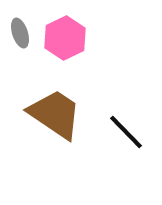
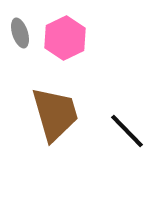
brown trapezoid: rotated 40 degrees clockwise
black line: moved 1 px right, 1 px up
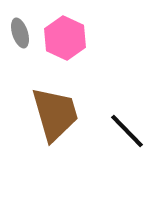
pink hexagon: rotated 9 degrees counterclockwise
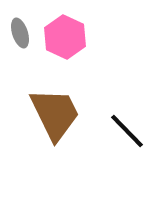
pink hexagon: moved 1 px up
brown trapezoid: rotated 10 degrees counterclockwise
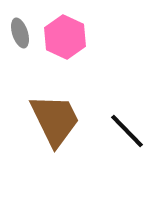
brown trapezoid: moved 6 px down
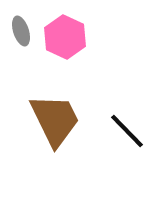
gray ellipse: moved 1 px right, 2 px up
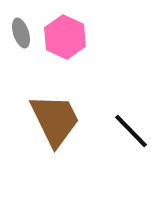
gray ellipse: moved 2 px down
black line: moved 4 px right
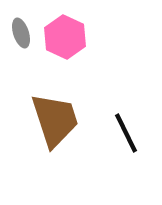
brown trapezoid: rotated 8 degrees clockwise
black line: moved 5 px left, 2 px down; rotated 18 degrees clockwise
